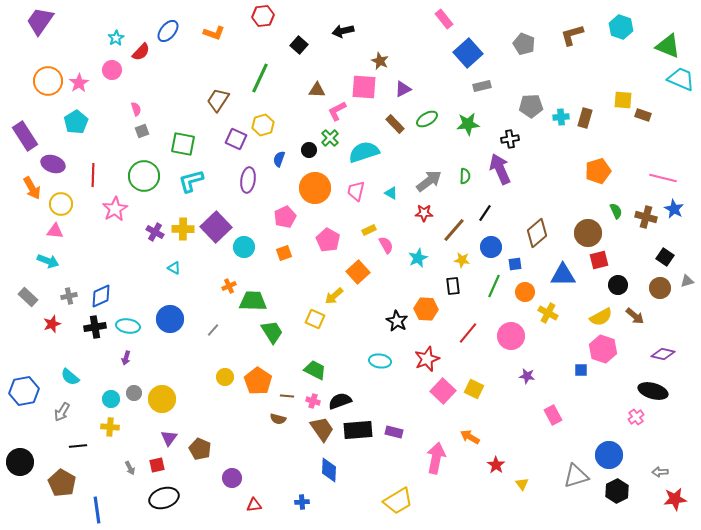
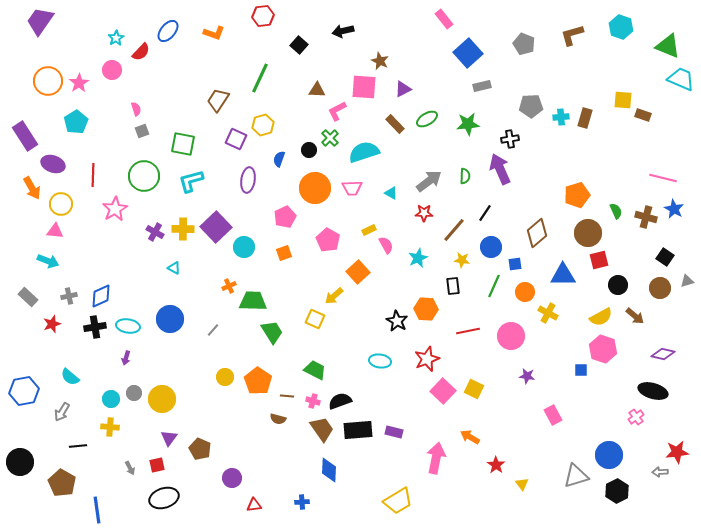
orange pentagon at (598, 171): moved 21 px left, 24 px down
pink trapezoid at (356, 191): moved 4 px left, 3 px up; rotated 105 degrees counterclockwise
red line at (468, 333): moved 2 px up; rotated 40 degrees clockwise
red star at (675, 499): moved 2 px right, 47 px up
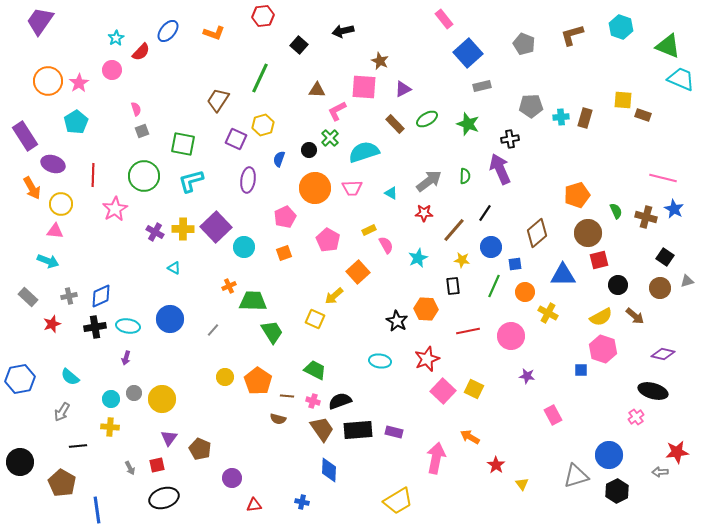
green star at (468, 124): rotated 25 degrees clockwise
blue hexagon at (24, 391): moved 4 px left, 12 px up
blue cross at (302, 502): rotated 16 degrees clockwise
